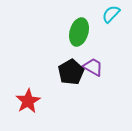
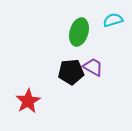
cyan semicircle: moved 2 px right, 6 px down; rotated 30 degrees clockwise
black pentagon: rotated 25 degrees clockwise
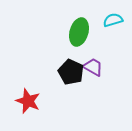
black pentagon: rotated 30 degrees clockwise
red star: rotated 20 degrees counterclockwise
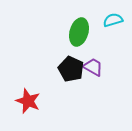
black pentagon: moved 3 px up
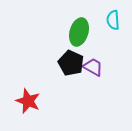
cyan semicircle: rotated 78 degrees counterclockwise
black pentagon: moved 6 px up
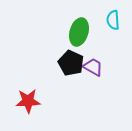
red star: rotated 25 degrees counterclockwise
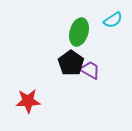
cyan semicircle: rotated 120 degrees counterclockwise
black pentagon: rotated 10 degrees clockwise
purple trapezoid: moved 3 px left, 3 px down
